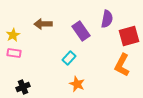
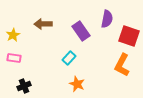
red square: rotated 35 degrees clockwise
pink rectangle: moved 5 px down
black cross: moved 1 px right, 1 px up
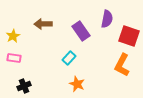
yellow star: moved 1 px down
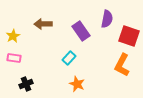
black cross: moved 2 px right, 2 px up
